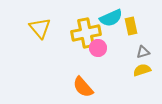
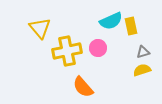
cyan semicircle: moved 3 px down
yellow cross: moved 19 px left, 18 px down
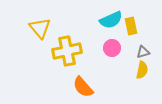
cyan semicircle: moved 1 px up
pink circle: moved 14 px right
yellow semicircle: rotated 120 degrees clockwise
